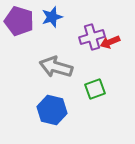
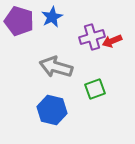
blue star: rotated 10 degrees counterclockwise
red arrow: moved 2 px right, 1 px up
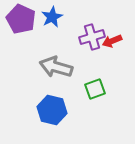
purple pentagon: moved 2 px right, 2 px up; rotated 8 degrees clockwise
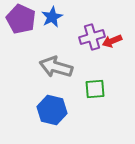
green square: rotated 15 degrees clockwise
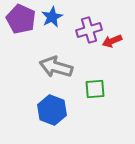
purple cross: moved 3 px left, 7 px up
blue hexagon: rotated 8 degrees clockwise
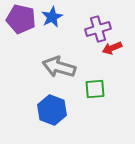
purple pentagon: rotated 12 degrees counterclockwise
purple cross: moved 9 px right, 1 px up
red arrow: moved 7 px down
gray arrow: moved 3 px right
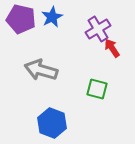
purple cross: rotated 15 degrees counterclockwise
red arrow: rotated 78 degrees clockwise
gray arrow: moved 18 px left, 3 px down
green square: moved 2 px right; rotated 20 degrees clockwise
blue hexagon: moved 13 px down
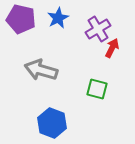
blue star: moved 6 px right, 1 px down
red arrow: rotated 60 degrees clockwise
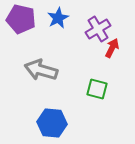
blue hexagon: rotated 16 degrees counterclockwise
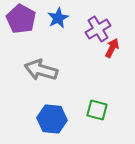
purple pentagon: rotated 16 degrees clockwise
green square: moved 21 px down
blue hexagon: moved 4 px up
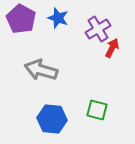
blue star: rotated 25 degrees counterclockwise
